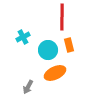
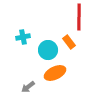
red line: moved 17 px right
cyan cross: rotated 16 degrees clockwise
orange rectangle: moved 3 px up; rotated 24 degrees counterclockwise
gray arrow: rotated 24 degrees clockwise
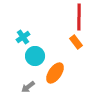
cyan cross: rotated 24 degrees counterclockwise
orange rectangle: moved 7 px right
cyan circle: moved 13 px left, 6 px down
orange ellipse: rotated 30 degrees counterclockwise
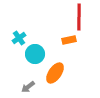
cyan cross: moved 4 px left, 1 px down
orange rectangle: moved 7 px left, 2 px up; rotated 64 degrees counterclockwise
cyan circle: moved 2 px up
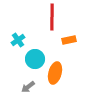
red line: moved 27 px left
cyan cross: moved 1 px left, 2 px down
cyan circle: moved 5 px down
orange ellipse: rotated 20 degrees counterclockwise
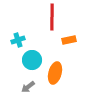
cyan cross: rotated 16 degrees clockwise
cyan circle: moved 3 px left, 1 px down
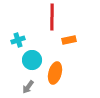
gray arrow: rotated 16 degrees counterclockwise
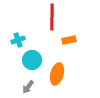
orange ellipse: moved 2 px right, 1 px down
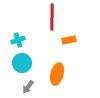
cyan circle: moved 10 px left, 3 px down
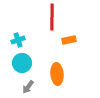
orange ellipse: rotated 20 degrees counterclockwise
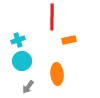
cyan circle: moved 2 px up
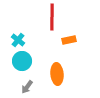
cyan cross: rotated 32 degrees counterclockwise
gray arrow: moved 1 px left
